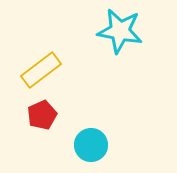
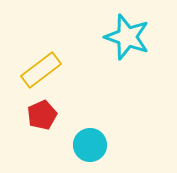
cyan star: moved 7 px right, 6 px down; rotated 9 degrees clockwise
cyan circle: moved 1 px left
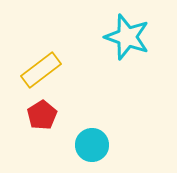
red pentagon: rotated 8 degrees counterclockwise
cyan circle: moved 2 px right
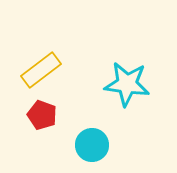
cyan star: moved 47 px down; rotated 12 degrees counterclockwise
red pentagon: rotated 20 degrees counterclockwise
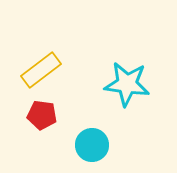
red pentagon: rotated 12 degrees counterclockwise
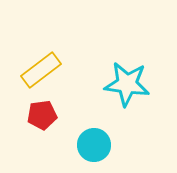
red pentagon: rotated 16 degrees counterclockwise
cyan circle: moved 2 px right
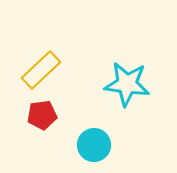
yellow rectangle: rotated 6 degrees counterclockwise
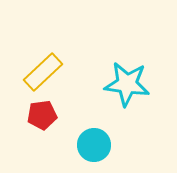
yellow rectangle: moved 2 px right, 2 px down
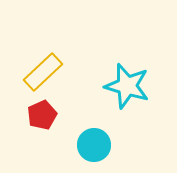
cyan star: moved 2 px down; rotated 9 degrees clockwise
red pentagon: rotated 16 degrees counterclockwise
